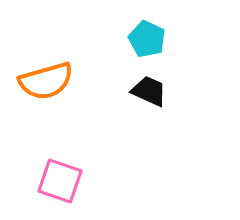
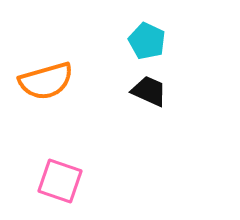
cyan pentagon: moved 2 px down
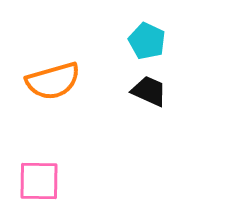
orange semicircle: moved 7 px right
pink square: moved 21 px left; rotated 18 degrees counterclockwise
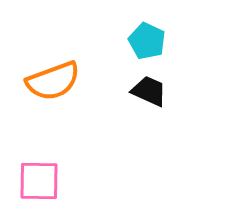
orange semicircle: rotated 4 degrees counterclockwise
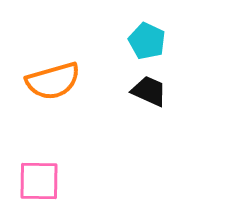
orange semicircle: rotated 4 degrees clockwise
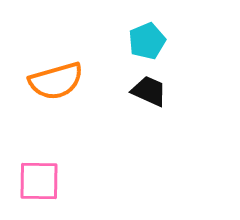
cyan pentagon: rotated 24 degrees clockwise
orange semicircle: moved 3 px right
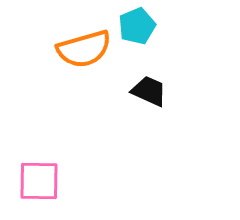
cyan pentagon: moved 10 px left, 15 px up
orange semicircle: moved 28 px right, 32 px up
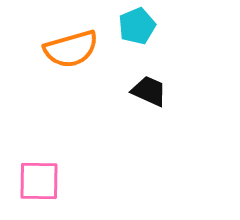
orange semicircle: moved 13 px left
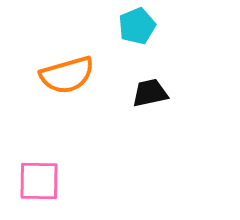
orange semicircle: moved 4 px left, 26 px down
black trapezoid: moved 1 px right, 2 px down; rotated 36 degrees counterclockwise
